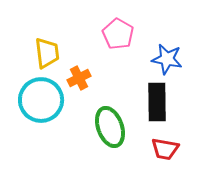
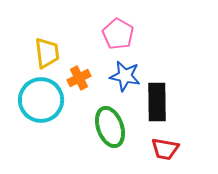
blue star: moved 42 px left, 17 px down
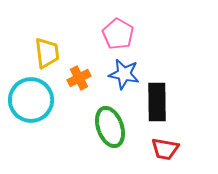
blue star: moved 1 px left, 2 px up
cyan circle: moved 10 px left
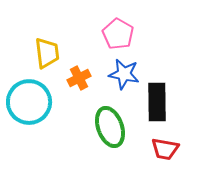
cyan circle: moved 2 px left, 2 px down
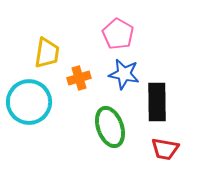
yellow trapezoid: rotated 16 degrees clockwise
orange cross: rotated 10 degrees clockwise
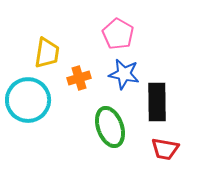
cyan circle: moved 1 px left, 2 px up
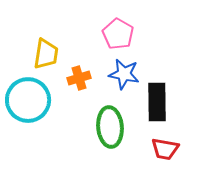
yellow trapezoid: moved 1 px left, 1 px down
green ellipse: rotated 15 degrees clockwise
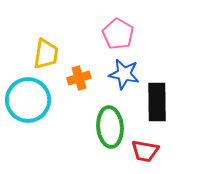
red trapezoid: moved 20 px left, 2 px down
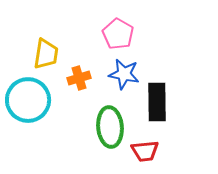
red trapezoid: rotated 16 degrees counterclockwise
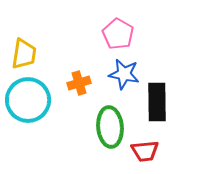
yellow trapezoid: moved 22 px left
orange cross: moved 5 px down
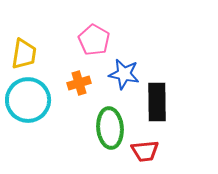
pink pentagon: moved 24 px left, 6 px down
green ellipse: moved 1 px down
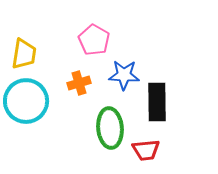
blue star: moved 1 px down; rotated 8 degrees counterclockwise
cyan circle: moved 2 px left, 1 px down
red trapezoid: moved 1 px right, 1 px up
